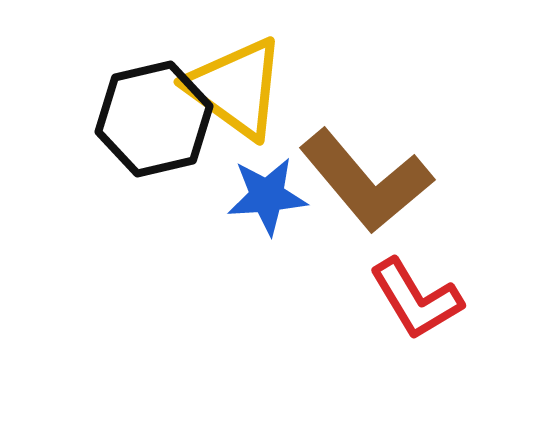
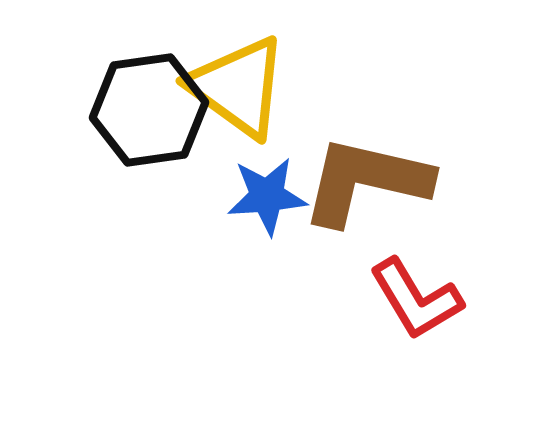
yellow triangle: moved 2 px right, 1 px up
black hexagon: moved 5 px left, 9 px up; rotated 5 degrees clockwise
brown L-shape: rotated 143 degrees clockwise
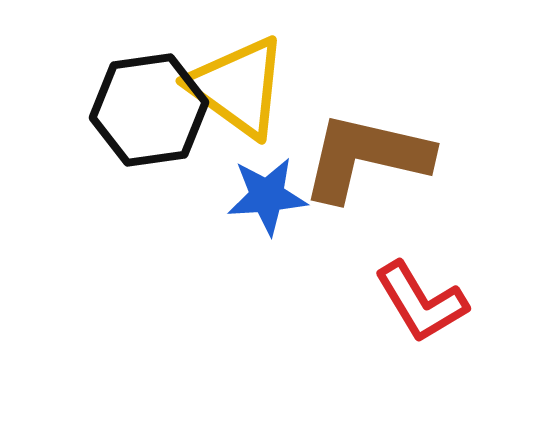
brown L-shape: moved 24 px up
red L-shape: moved 5 px right, 3 px down
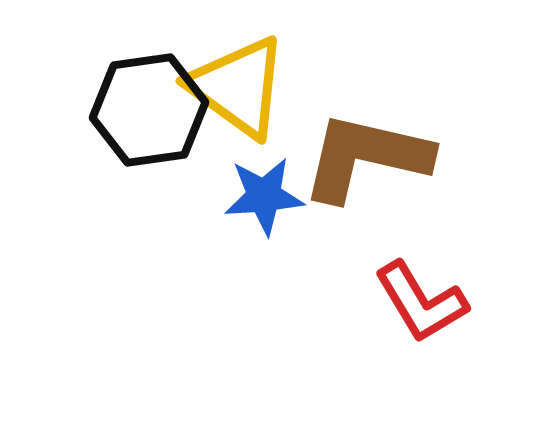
blue star: moved 3 px left
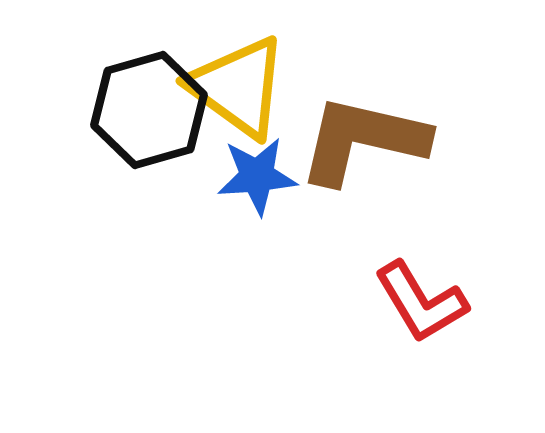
black hexagon: rotated 8 degrees counterclockwise
brown L-shape: moved 3 px left, 17 px up
blue star: moved 7 px left, 20 px up
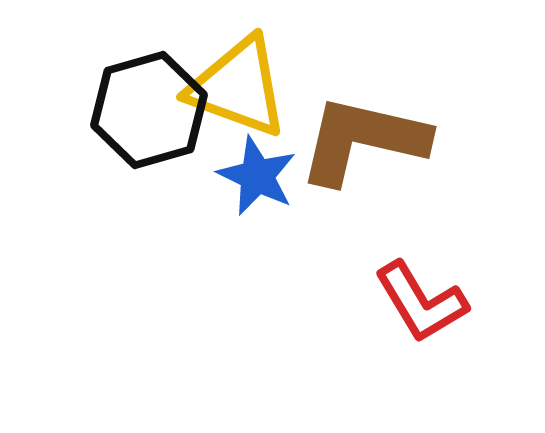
yellow triangle: rotated 16 degrees counterclockwise
blue star: rotated 30 degrees clockwise
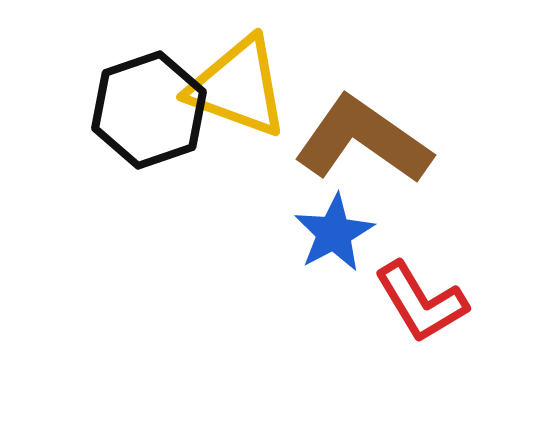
black hexagon: rotated 3 degrees counterclockwise
brown L-shape: rotated 22 degrees clockwise
blue star: moved 77 px right, 57 px down; rotated 18 degrees clockwise
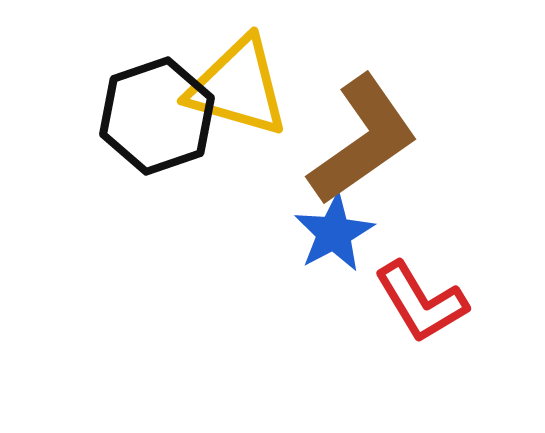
yellow triangle: rotated 4 degrees counterclockwise
black hexagon: moved 8 px right, 6 px down
brown L-shape: rotated 110 degrees clockwise
